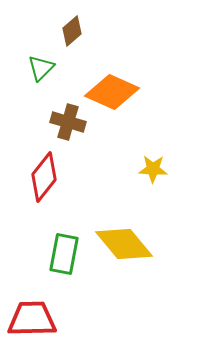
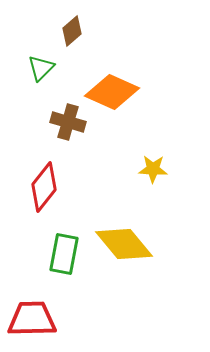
red diamond: moved 10 px down
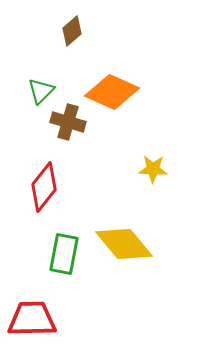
green triangle: moved 23 px down
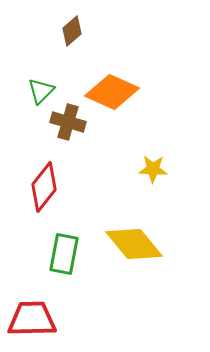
yellow diamond: moved 10 px right
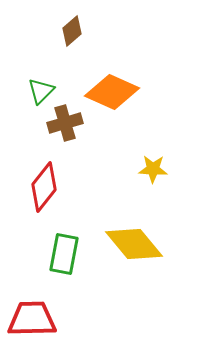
brown cross: moved 3 px left, 1 px down; rotated 32 degrees counterclockwise
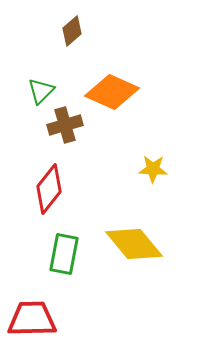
brown cross: moved 2 px down
red diamond: moved 5 px right, 2 px down
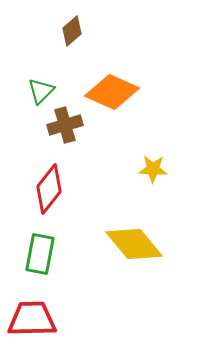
green rectangle: moved 24 px left
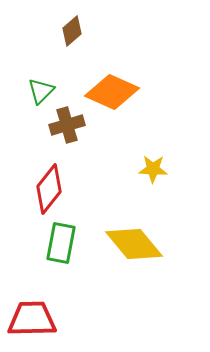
brown cross: moved 2 px right
green rectangle: moved 21 px right, 11 px up
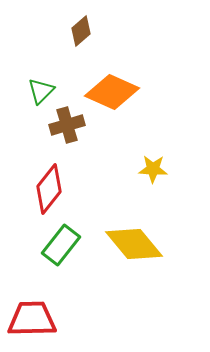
brown diamond: moved 9 px right
green rectangle: moved 2 px down; rotated 27 degrees clockwise
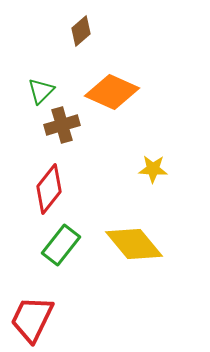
brown cross: moved 5 px left
red trapezoid: rotated 63 degrees counterclockwise
